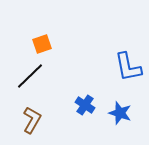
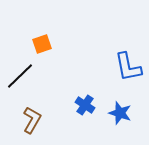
black line: moved 10 px left
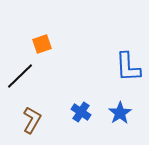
blue L-shape: rotated 8 degrees clockwise
blue cross: moved 4 px left, 7 px down
blue star: rotated 20 degrees clockwise
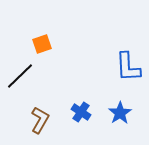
brown L-shape: moved 8 px right
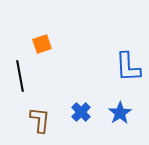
black line: rotated 56 degrees counterclockwise
blue cross: rotated 12 degrees clockwise
brown L-shape: rotated 24 degrees counterclockwise
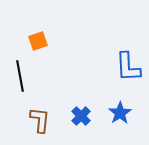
orange square: moved 4 px left, 3 px up
blue cross: moved 4 px down
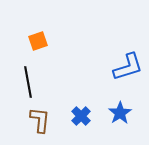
blue L-shape: rotated 104 degrees counterclockwise
black line: moved 8 px right, 6 px down
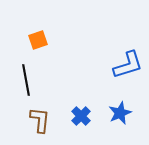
orange square: moved 1 px up
blue L-shape: moved 2 px up
black line: moved 2 px left, 2 px up
blue star: rotated 10 degrees clockwise
